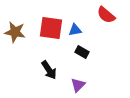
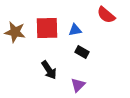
red square: moved 4 px left; rotated 10 degrees counterclockwise
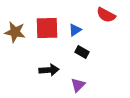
red semicircle: rotated 12 degrees counterclockwise
blue triangle: rotated 24 degrees counterclockwise
black arrow: rotated 60 degrees counterclockwise
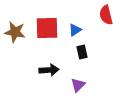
red semicircle: rotated 48 degrees clockwise
black rectangle: rotated 48 degrees clockwise
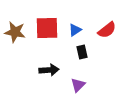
red semicircle: moved 1 px right, 15 px down; rotated 114 degrees counterclockwise
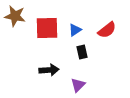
brown star: moved 16 px up
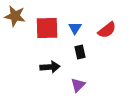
blue triangle: moved 2 px up; rotated 24 degrees counterclockwise
black rectangle: moved 2 px left
black arrow: moved 1 px right, 3 px up
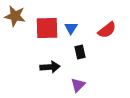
blue triangle: moved 4 px left
